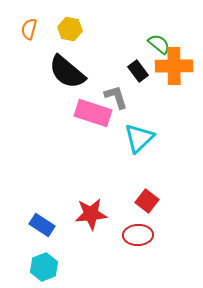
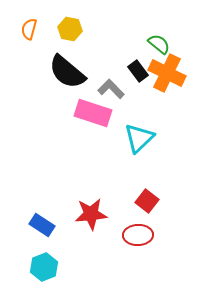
orange cross: moved 7 px left, 7 px down; rotated 27 degrees clockwise
gray L-shape: moved 5 px left, 8 px up; rotated 28 degrees counterclockwise
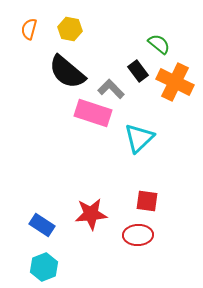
orange cross: moved 8 px right, 9 px down
red square: rotated 30 degrees counterclockwise
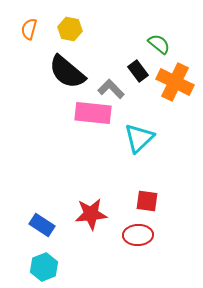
pink rectangle: rotated 12 degrees counterclockwise
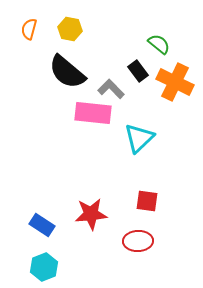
red ellipse: moved 6 px down
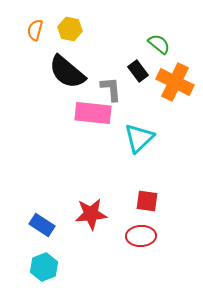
orange semicircle: moved 6 px right, 1 px down
gray L-shape: rotated 40 degrees clockwise
red ellipse: moved 3 px right, 5 px up
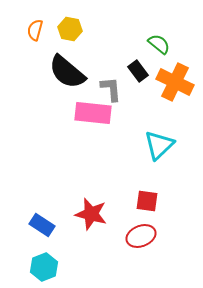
cyan triangle: moved 20 px right, 7 px down
red star: rotated 20 degrees clockwise
red ellipse: rotated 20 degrees counterclockwise
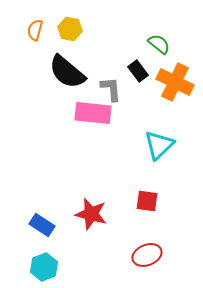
red ellipse: moved 6 px right, 19 px down
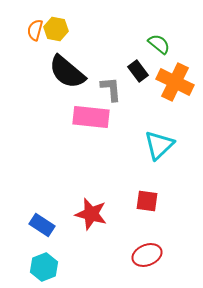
yellow hexagon: moved 14 px left
pink rectangle: moved 2 px left, 4 px down
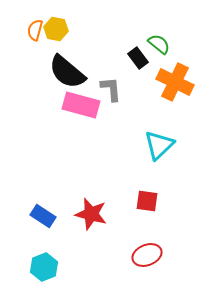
black rectangle: moved 13 px up
pink rectangle: moved 10 px left, 12 px up; rotated 9 degrees clockwise
blue rectangle: moved 1 px right, 9 px up
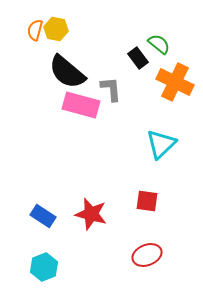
cyan triangle: moved 2 px right, 1 px up
